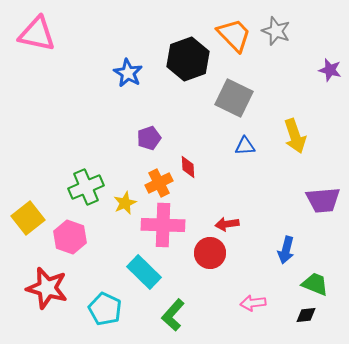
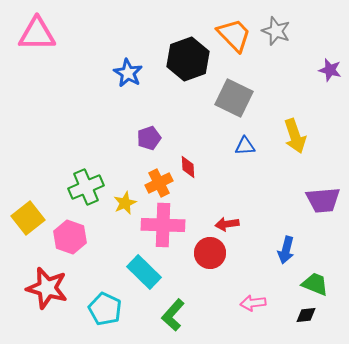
pink triangle: rotated 12 degrees counterclockwise
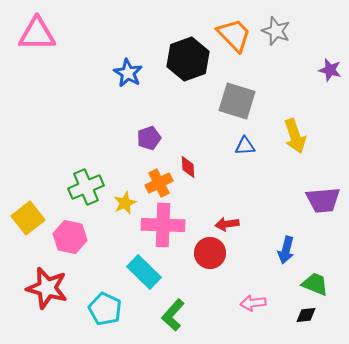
gray square: moved 3 px right, 3 px down; rotated 9 degrees counterclockwise
pink hexagon: rotated 8 degrees counterclockwise
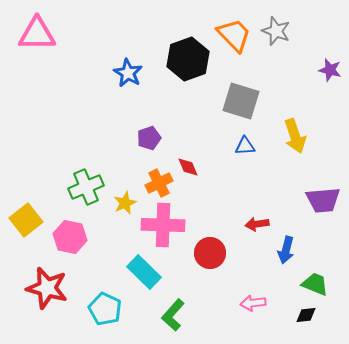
gray square: moved 4 px right
red diamond: rotated 20 degrees counterclockwise
yellow square: moved 2 px left, 2 px down
red arrow: moved 30 px right
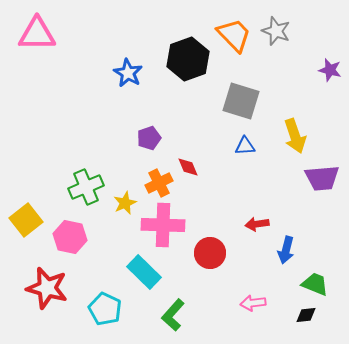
purple trapezoid: moved 1 px left, 22 px up
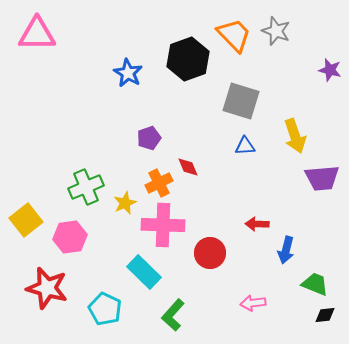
red arrow: rotated 10 degrees clockwise
pink hexagon: rotated 20 degrees counterclockwise
black diamond: moved 19 px right
